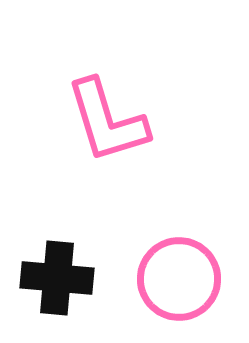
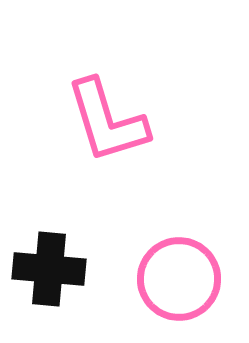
black cross: moved 8 px left, 9 px up
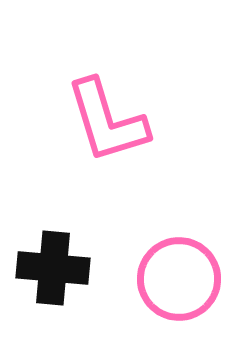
black cross: moved 4 px right, 1 px up
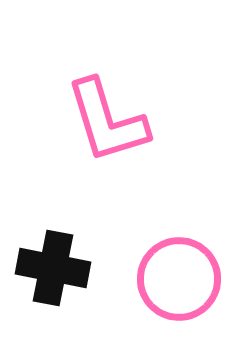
black cross: rotated 6 degrees clockwise
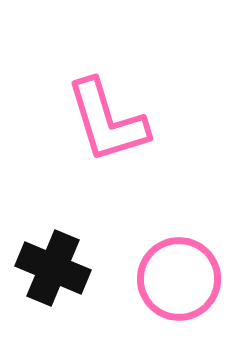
black cross: rotated 12 degrees clockwise
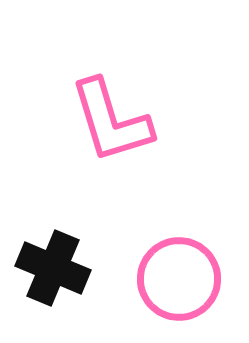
pink L-shape: moved 4 px right
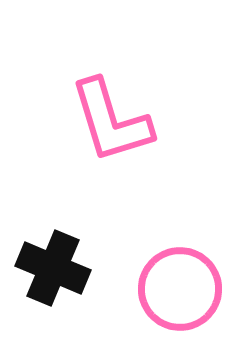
pink circle: moved 1 px right, 10 px down
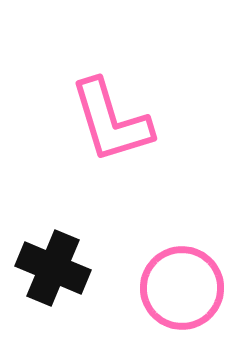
pink circle: moved 2 px right, 1 px up
